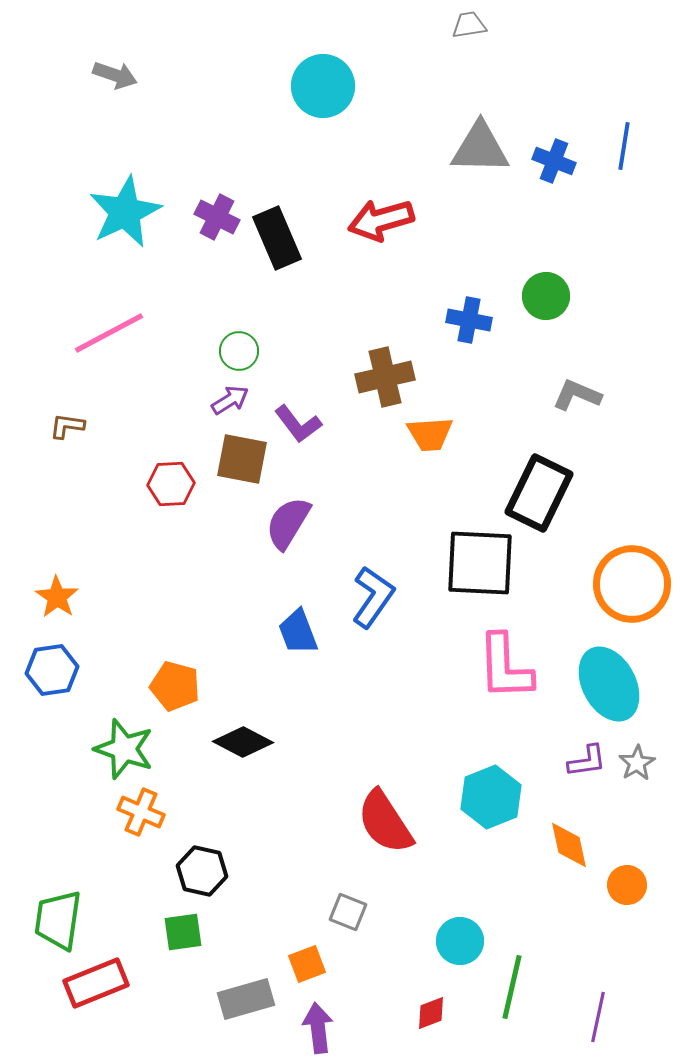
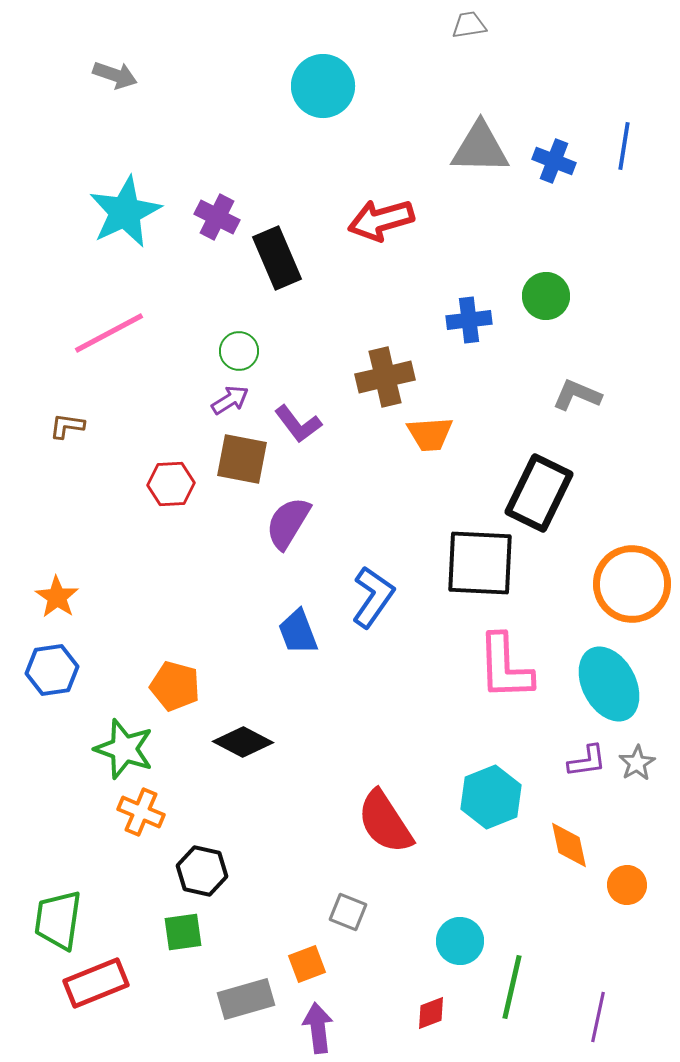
black rectangle at (277, 238): moved 20 px down
blue cross at (469, 320): rotated 18 degrees counterclockwise
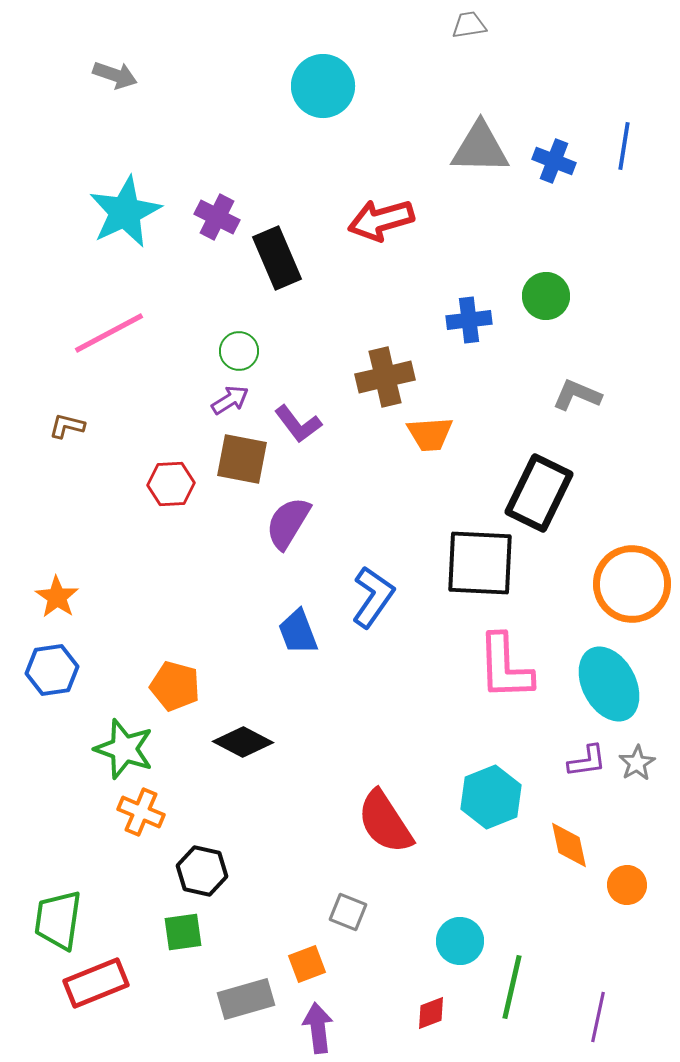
brown L-shape at (67, 426): rotated 6 degrees clockwise
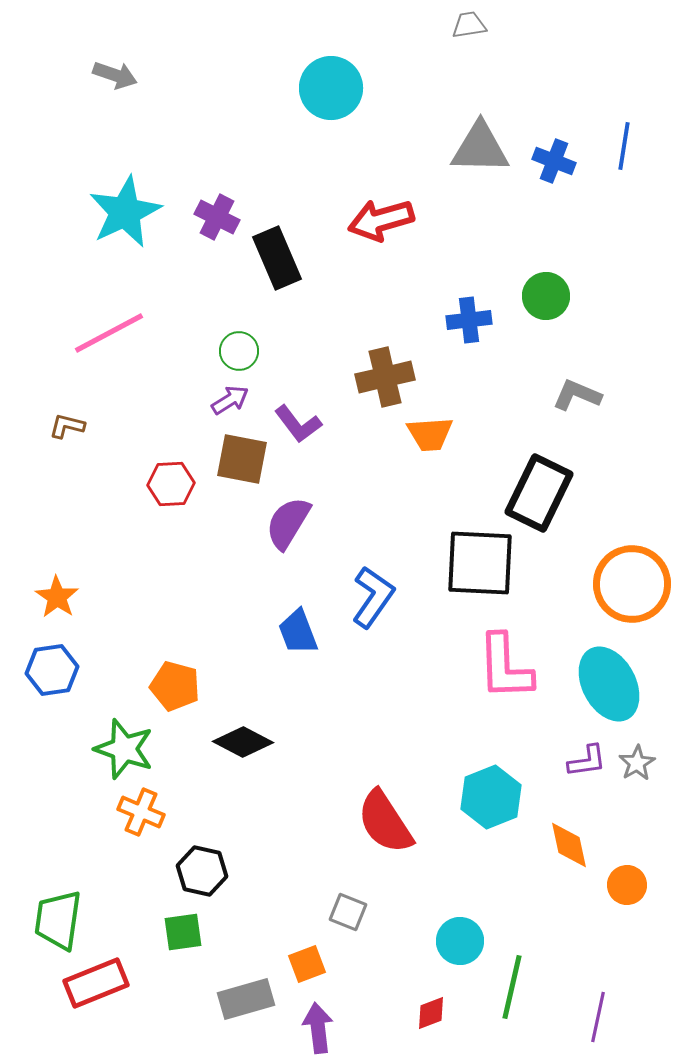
cyan circle at (323, 86): moved 8 px right, 2 px down
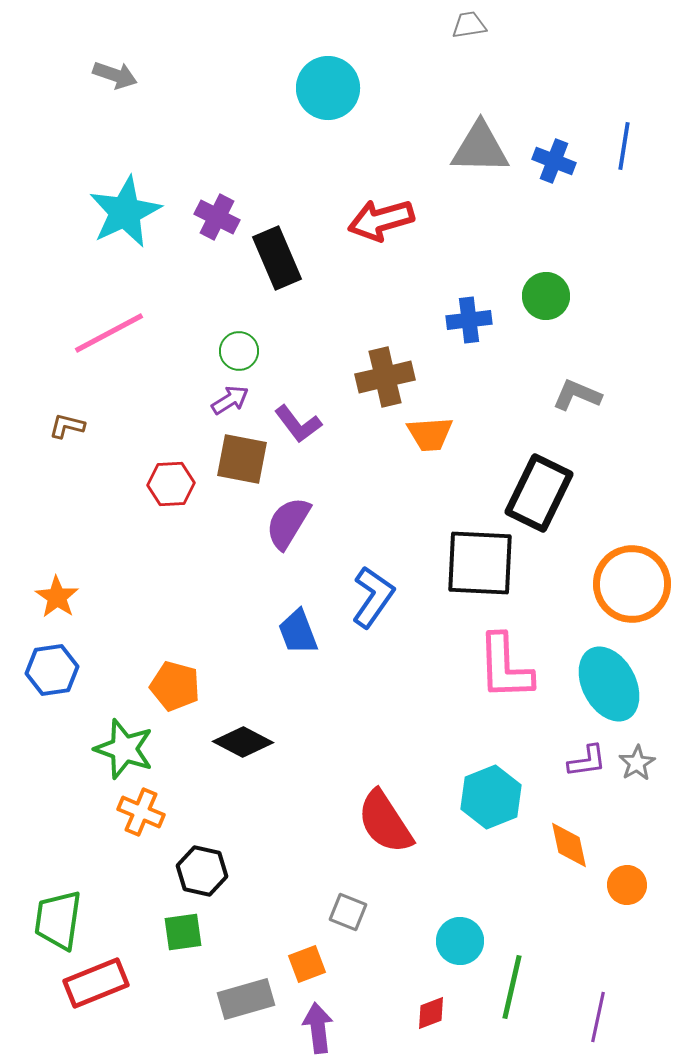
cyan circle at (331, 88): moved 3 px left
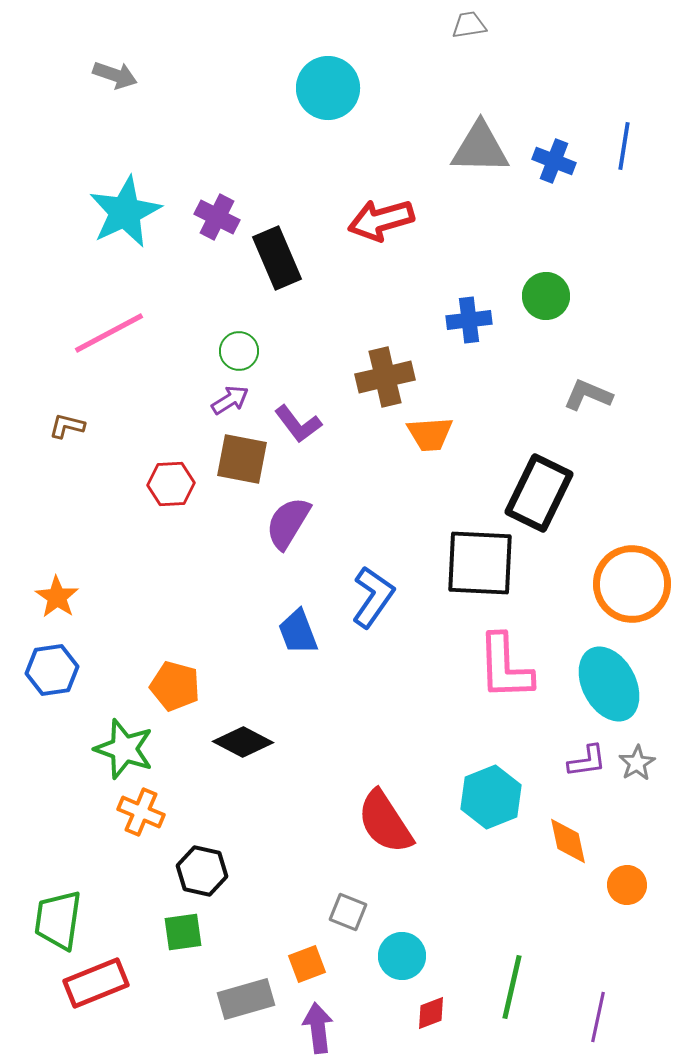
gray L-shape at (577, 395): moved 11 px right
orange diamond at (569, 845): moved 1 px left, 4 px up
cyan circle at (460, 941): moved 58 px left, 15 px down
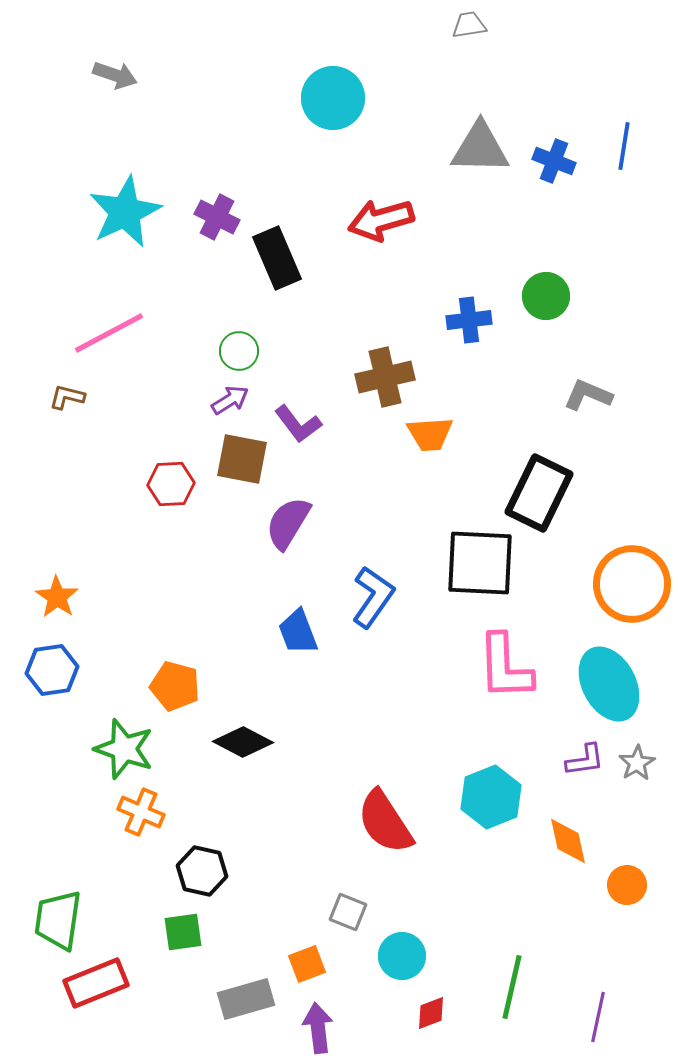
cyan circle at (328, 88): moved 5 px right, 10 px down
brown L-shape at (67, 426): moved 29 px up
purple L-shape at (587, 761): moved 2 px left, 1 px up
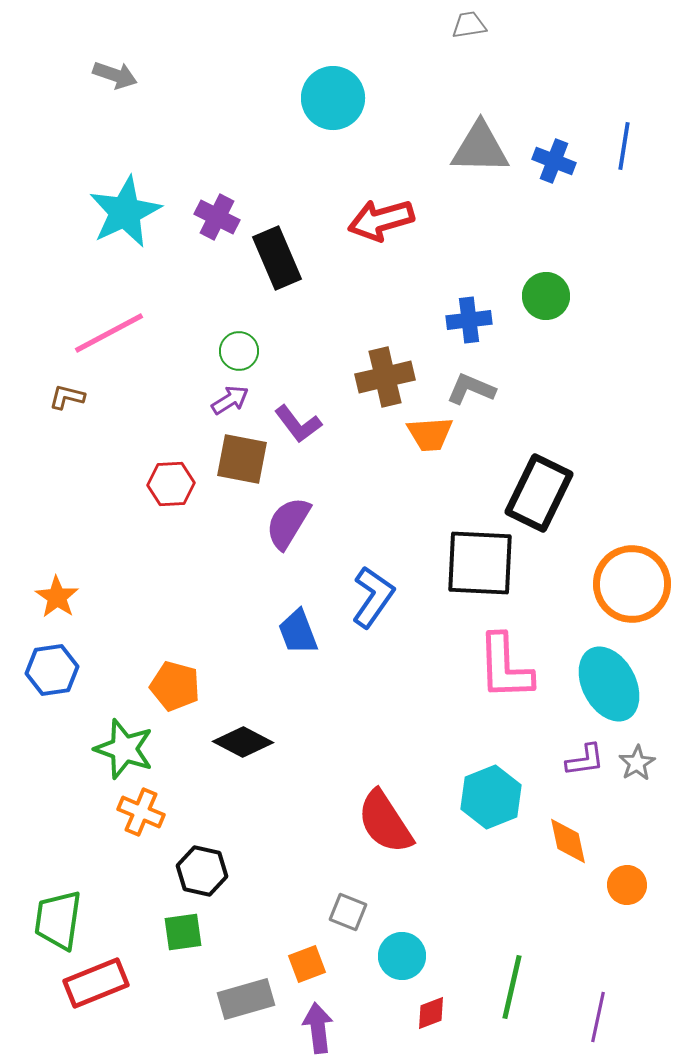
gray L-shape at (588, 395): moved 117 px left, 6 px up
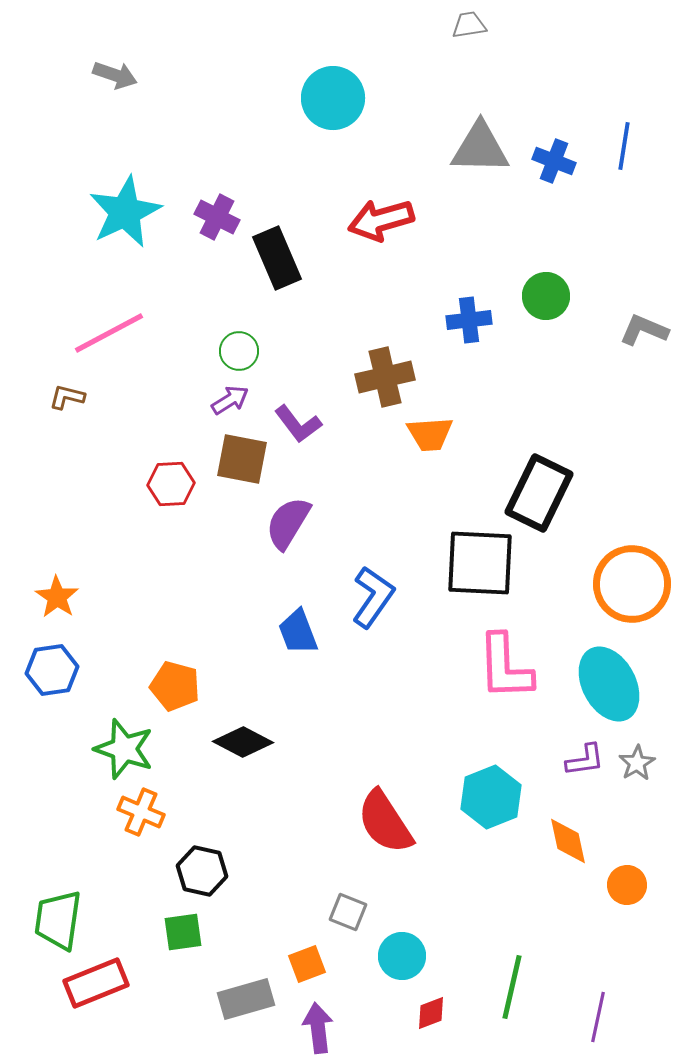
gray L-shape at (471, 389): moved 173 px right, 59 px up
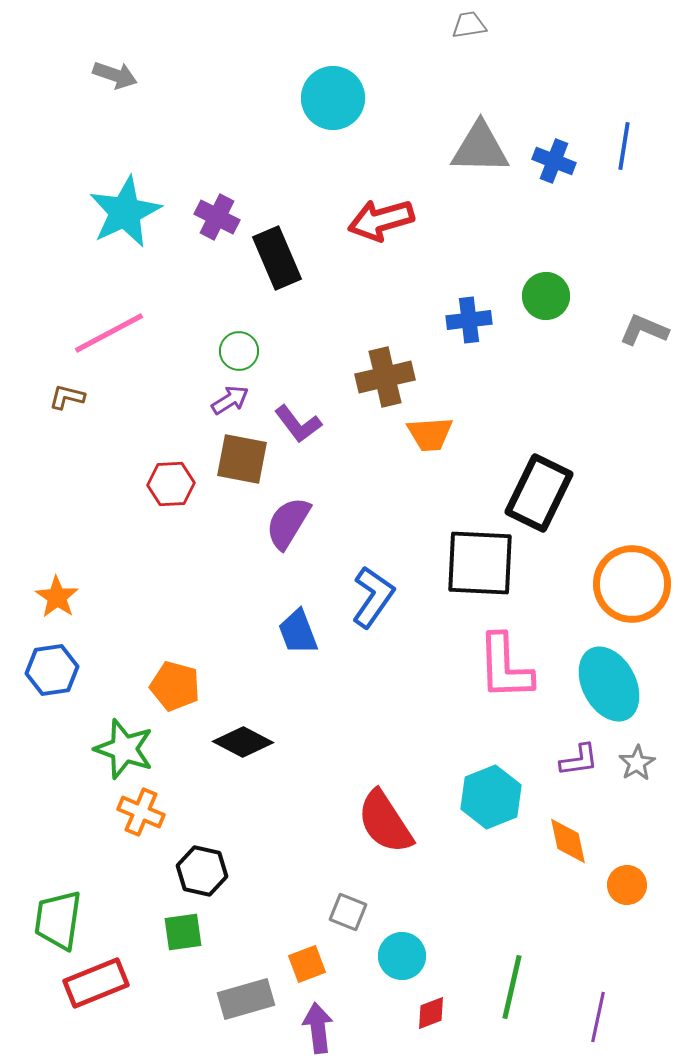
purple L-shape at (585, 760): moved 6 px left
